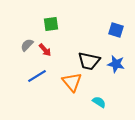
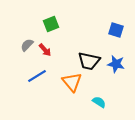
green square: rotated 14 degrees counterclockwise
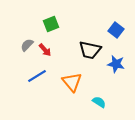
blue square: rotated 21 degrees clockwise
black trapezoid: moved 1 px right, 11 px up
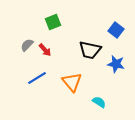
green square: moved 2 px right, 2 px up
blue line: moved 2 px down
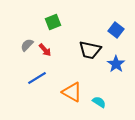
blue star: rotated 24 degrees clockwise
orange triangle: moved 10 px down; rotated 20 degrees counterclockwise
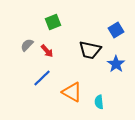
blue square: rotated 21 degrees clockwise
red arrow: moved 2 px right, 1 px down
blue line: moved 5 px right; rotated 12 degrees counterclockwise
cyan semicircle: rotated 128 degrees counterclockwise
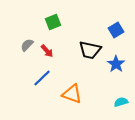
orange triangle: moved 2 px down; rotated 10 degrees counterclockwise
cyan semicircle: moved 22 px right; rotated 80 degrees clockwise
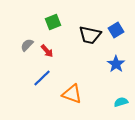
black trapezoid: moved 15 px up
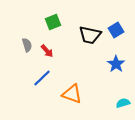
gray semicircle: rotated 120 degrees clockwise
cyan semicircle: moved 2 px right, 1 px down
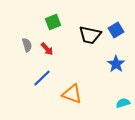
red arrow: moved 2 px up
